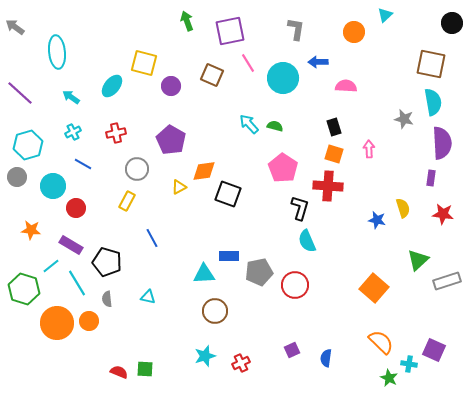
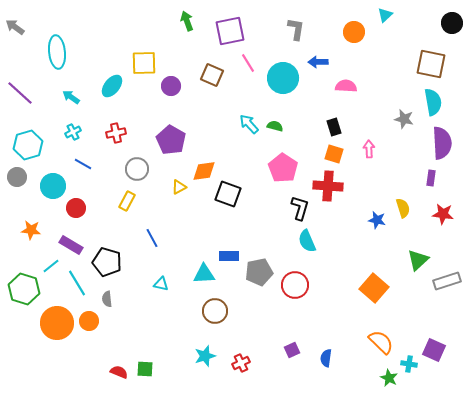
yellow square at (144, 63): rotated 16 degrees counterclockwise
cyan triangle at (148, 297): moved 13 px right, 13 px up
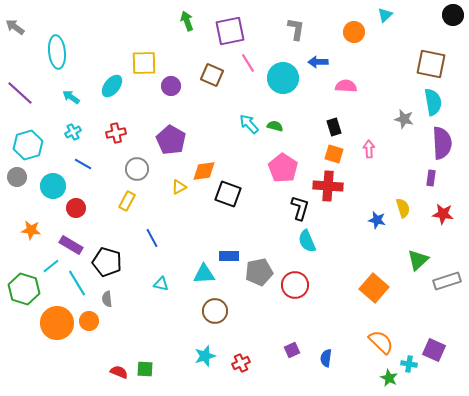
black circle at (452, 23): moved 1 px right, 8 px up
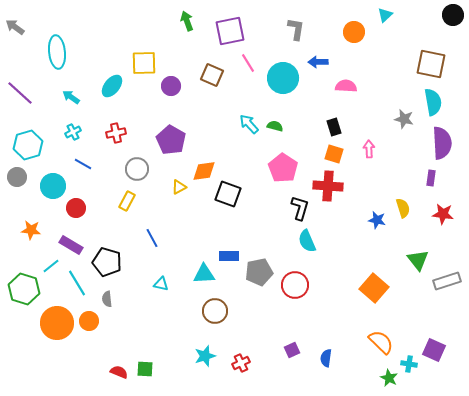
green triangle at (418, 260): rotated 25 degrees counterclockwise
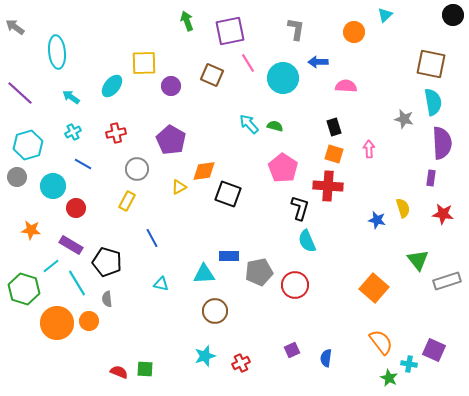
orange semicircle at (381, 342): rotated 8 degrees clockwise
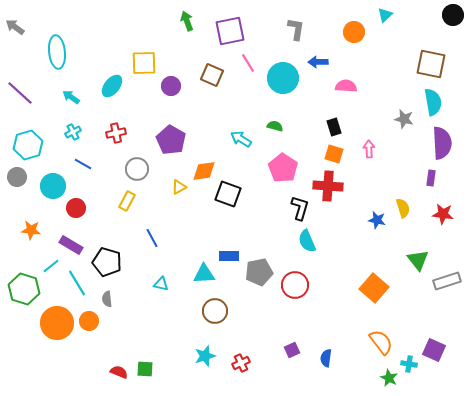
cyan arrow at (249, 124): moved 8 px left, 15 px down; rotated 15 degrees counterclockwise
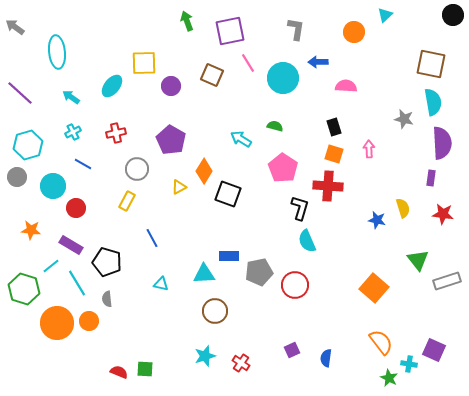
orange diamond at (204, 171): rotated 50 degrees counterclockwise
red cross at (241, 363): rotated 30 degrees counterclockwise
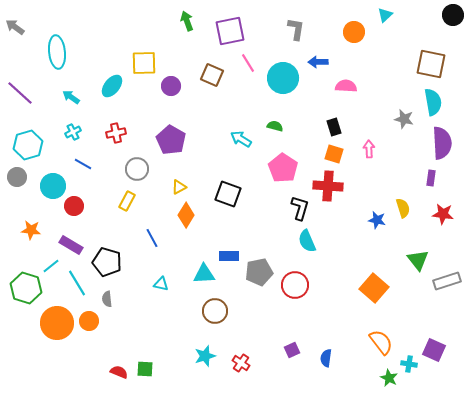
orange diamond at (204, 171): moved 18 px left, 44 px down
red circle at (76, 208): moved 2 px left, 2 px up
green hexagon at (24, 289): moved 2 px right, 1 px up
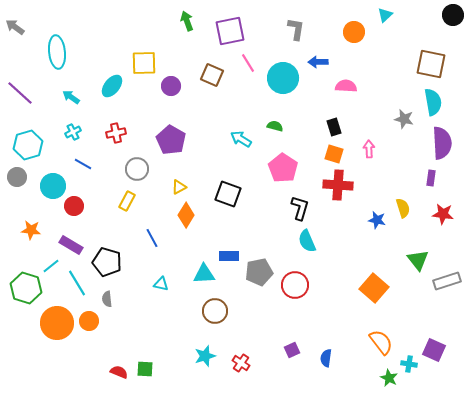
red cross at (328, 186): moved 10 px right, 1 px up
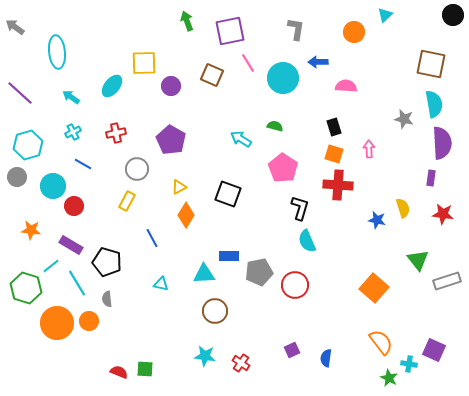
cyan semicircle at (433, 102): moved 1 px right, 2 px down
cyan star at (205, 356): rotated 25 degrees clockwise
